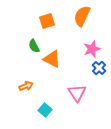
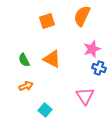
green semicircle: moved 10 px left, 14 px down
blue cross: rotated 24 degrees counterclockwise
pink triangle: moved 8 px right, 3 px down
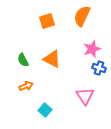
green semicircle: moved 1 px left
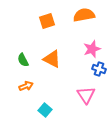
orange semicircle: moved 2 px right, 1 px up; rotated 55 degrees clockwise
blue cross: moved 1 px down
pink triangle: moved 1 px right, 1 px up
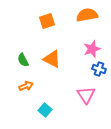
orange semicircle: moved 3 px right
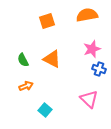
pink triangle: moved 3 px right, 4 px down; rotated 12 degrees counterclockwise
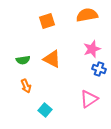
green semicircle: rotated 72 degrees counterclockwise
orange arrow: rotated 88 degrees clockwise
pink triangle: rotated 42 degrees clockwise
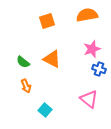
green semicircle: moved 2 px down; rotated 48 degrees clockwise
pink triangle: rotated 48 degrees counterclockwise
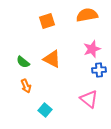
blue cross: moved 1 px down; rotated 24 degrees counterclockwise
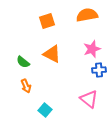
orange triangle: moved 5 px up
